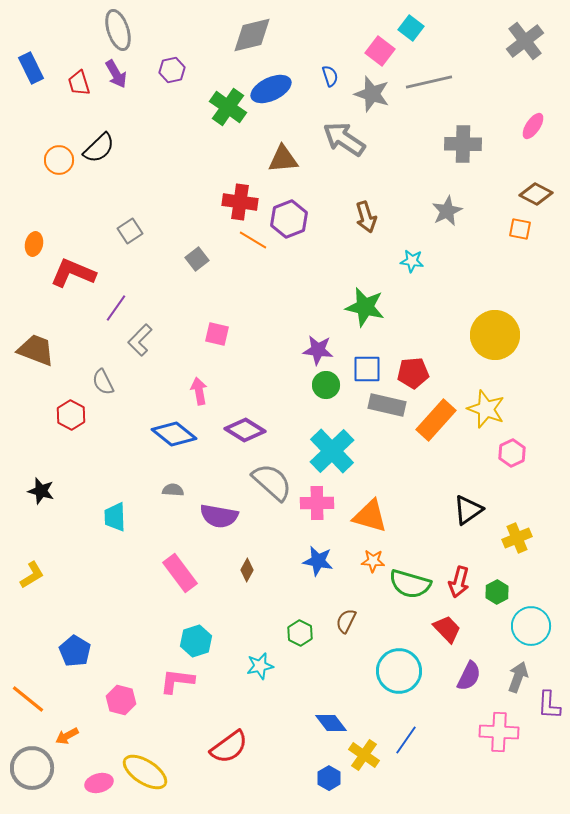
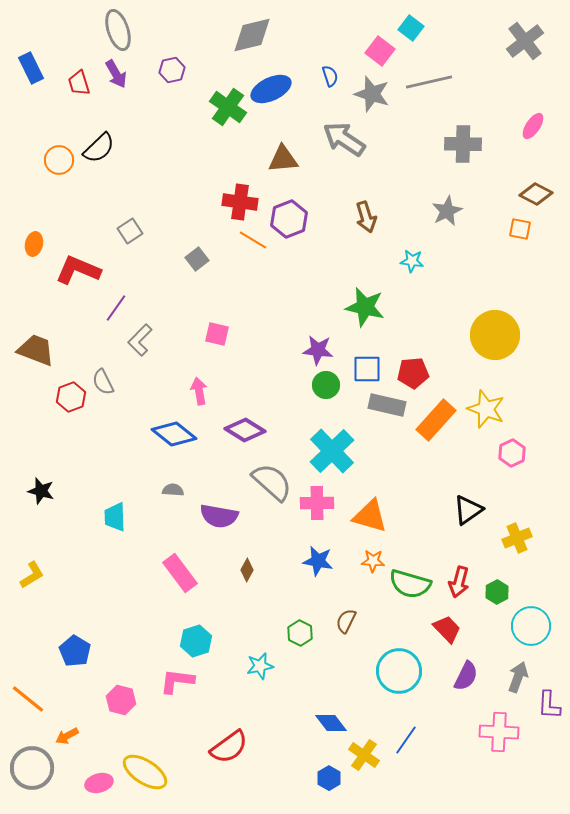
red L-shape at (73, 273): moved 5 px right, 3 px up
red hexagon at (71, 415): moved 18 px up; rotated 12 degrees clockwise
purple semicircle at (469, 676): moved 3 px left
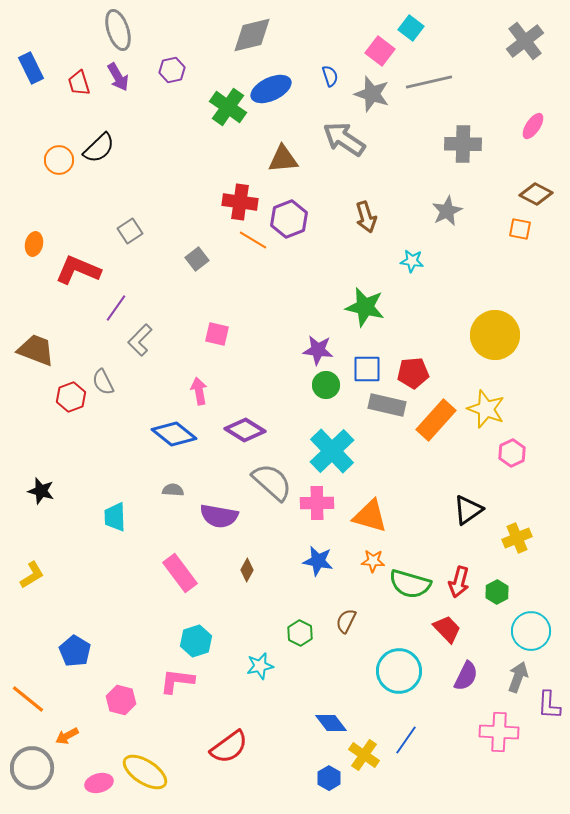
purple arrow at (116, 74): moved 2 px right, 3 px down
cyan circle at (531, 626): moved 5 px down
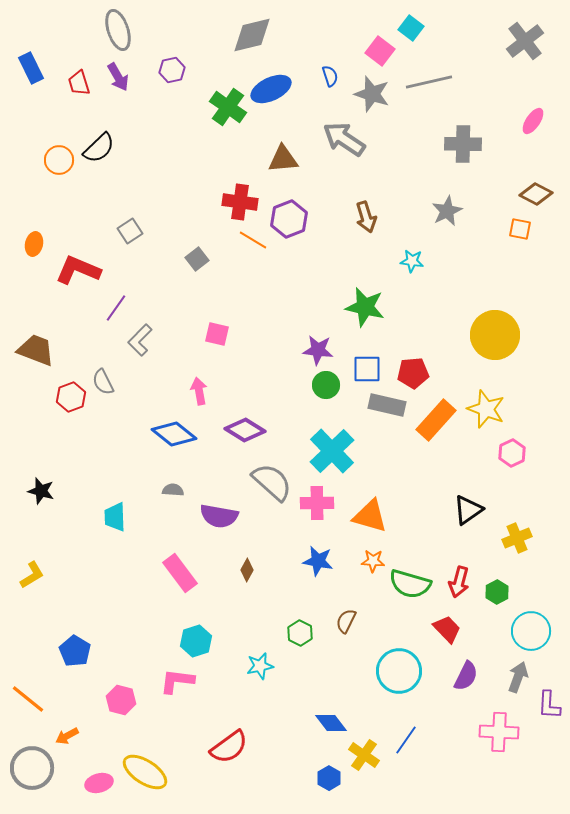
pink ellipse at (533, 126): moved 5 px up
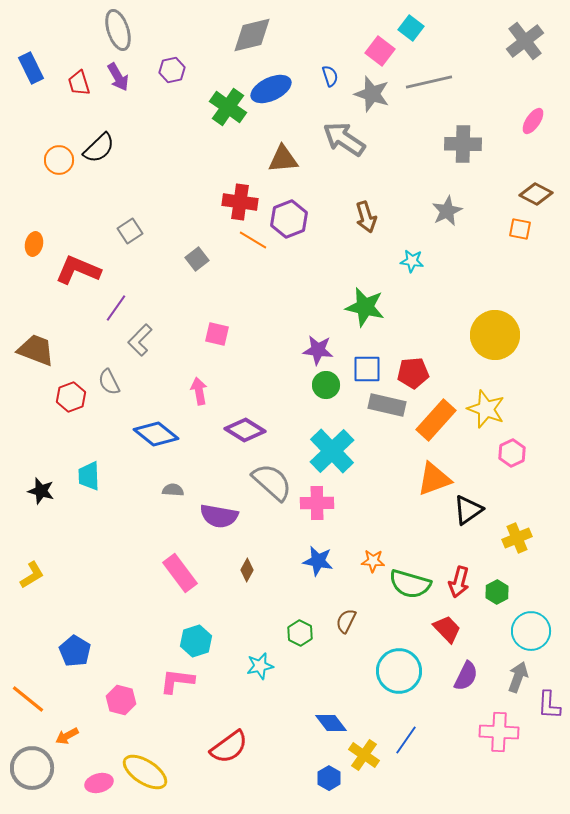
gray semicircle at (103, 382): moved 6 px right
blue diamond at (174, 434): moved 18 px left
orange triangle at (370, 516): moved 64 px right, 37 px up; rotated 36 degrees counterclockwise
cyan trapezoid at (115, 517): moved 26 px left, 41 px up
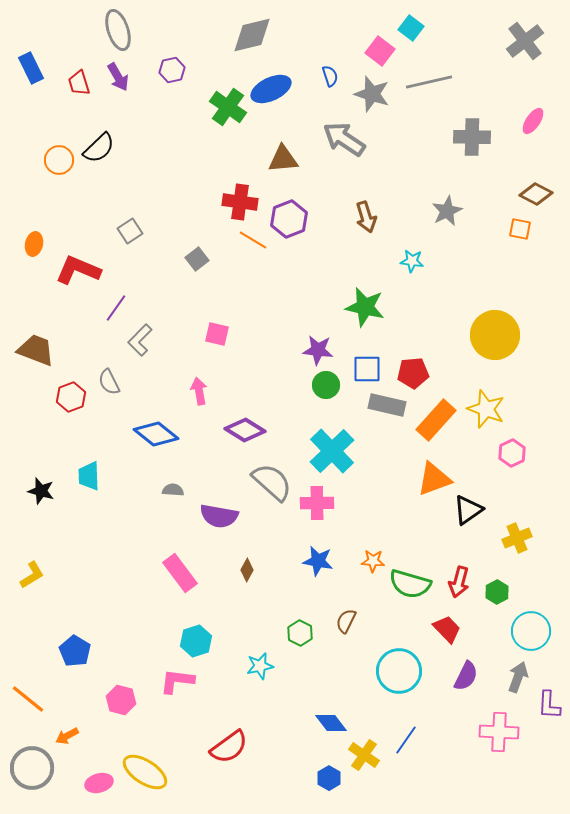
gray cross at (463, 144): moved 9 px right, 7 px up
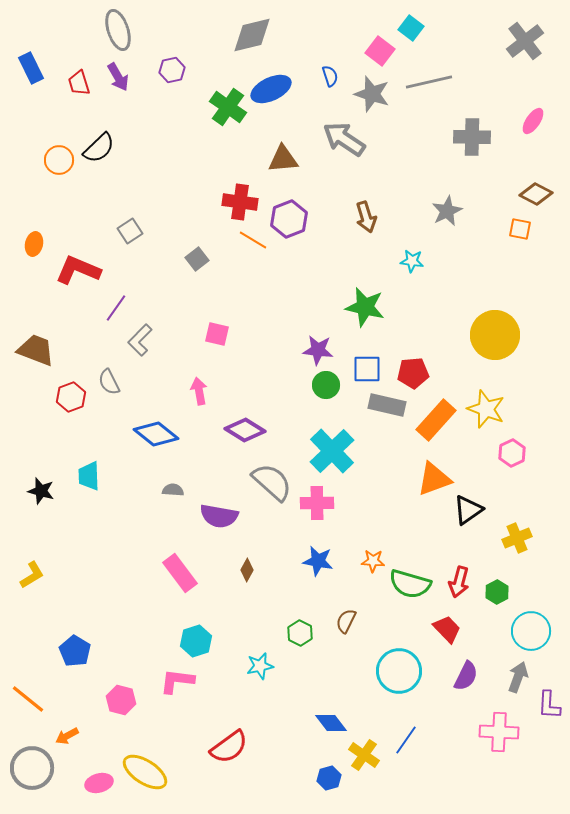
blue hexagon at (329, 778): rotated 15 degrees clockwise
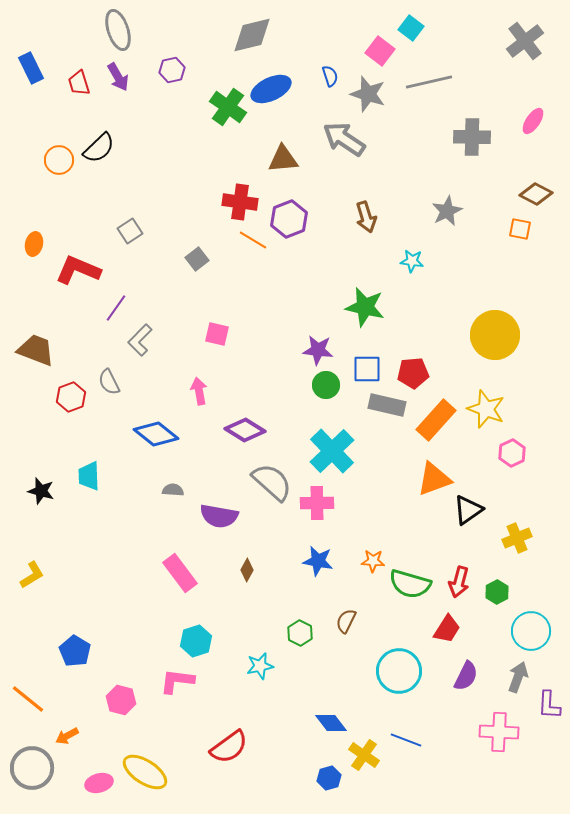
gray star at (372, 94): moved 4 px left
red trapezoid at (447, 629): rotated 76 degrees clockwise
blue line at (406, 740): rotated 76 degrees clockwise
